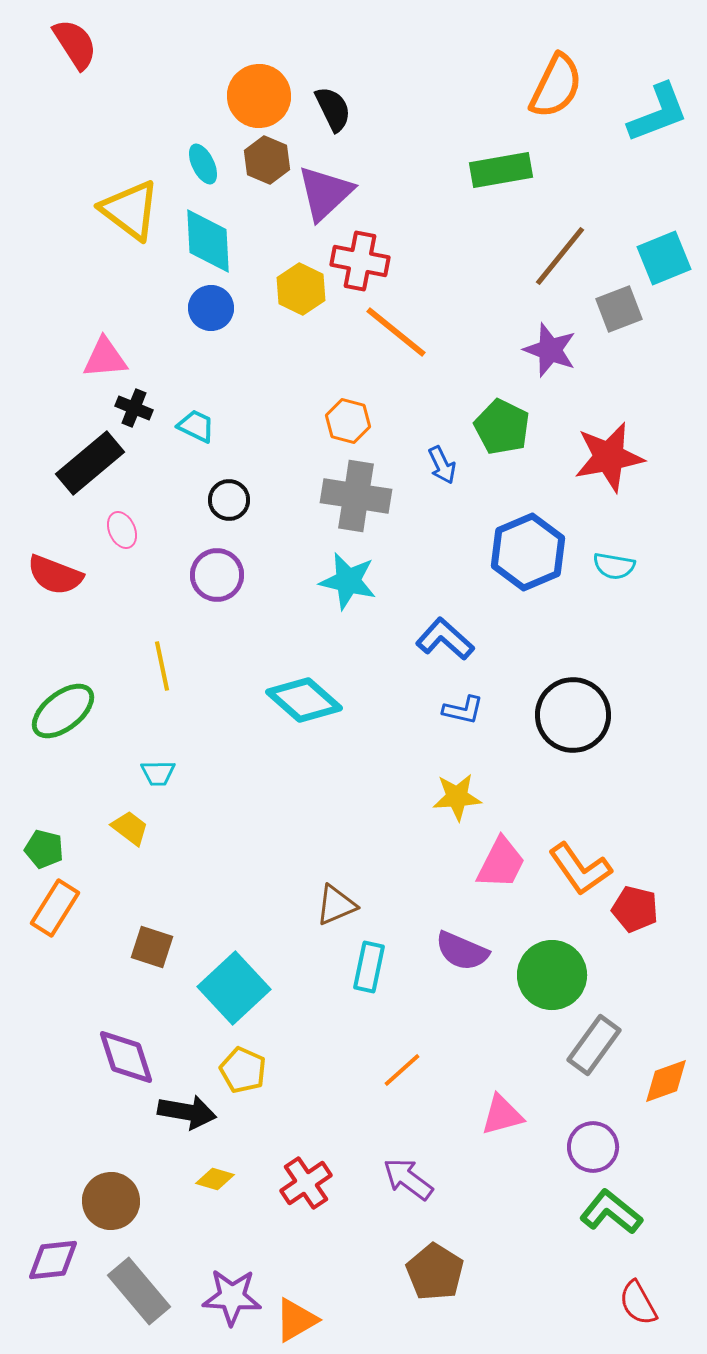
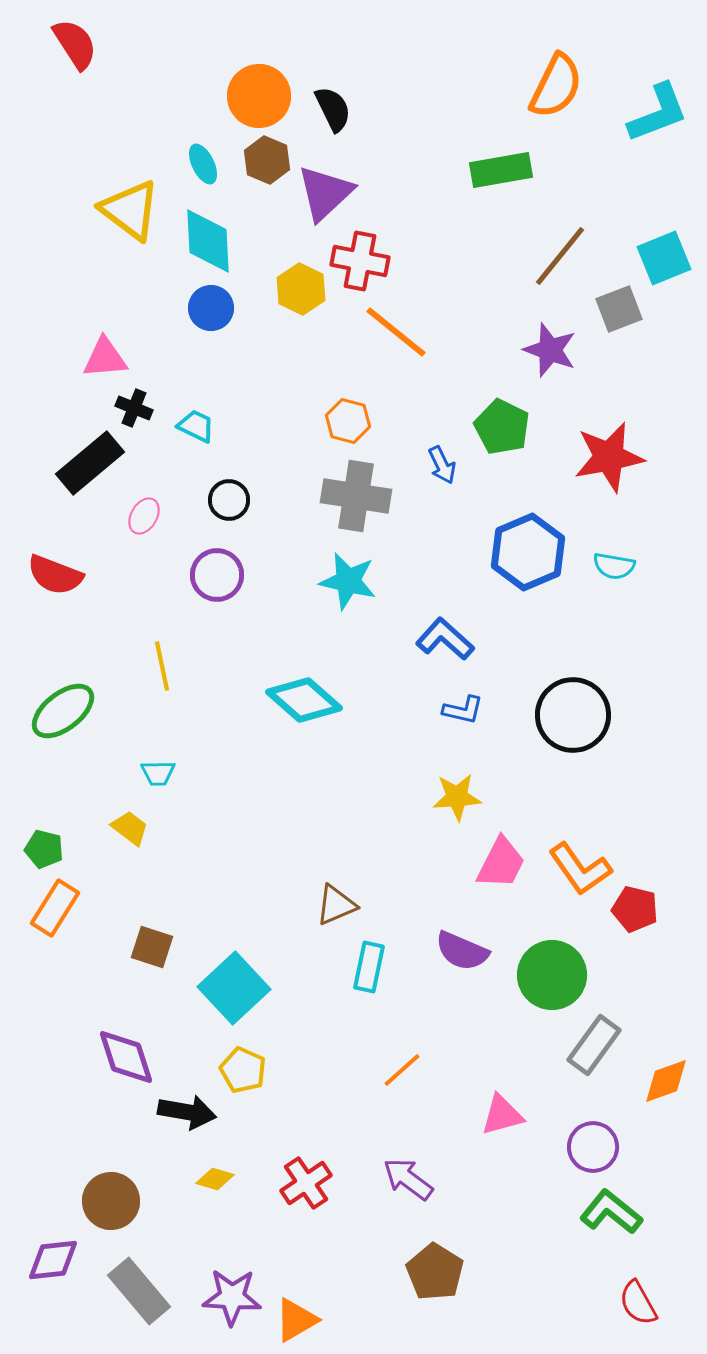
pink ellipse at (122, 530): moved 22 px right, 14 px up; rotated 54 degrees clockwise
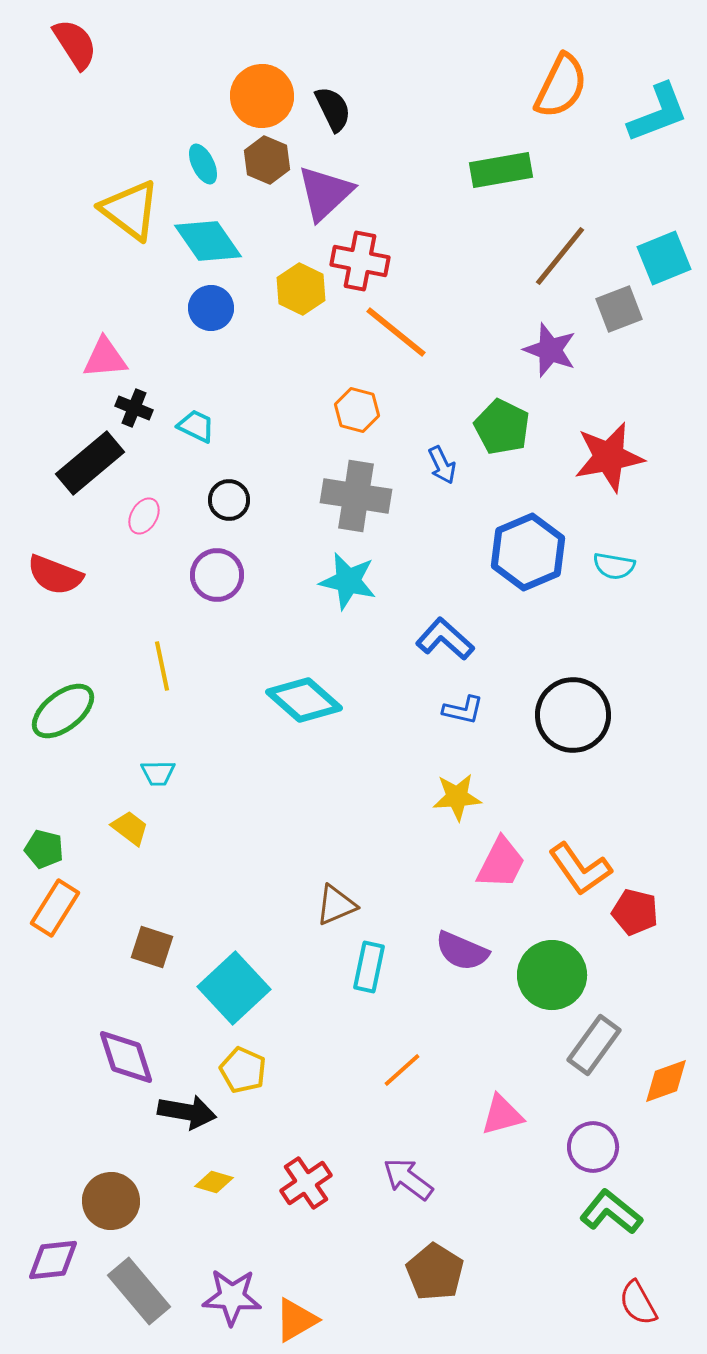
orange semicircle at (556, 86): moved 5 px right
orange circle at (259, 96): moved 3 px right
cyan diamond at (208, 241): rotated 32 degrees counterclockwise
orange hexagon at (348, 421): moved 9 px right, 11 px up
red pentagon at (635, 909): moved 3 px down
yellow diamond at (215, 1179): moved 1 px left, 3 px down
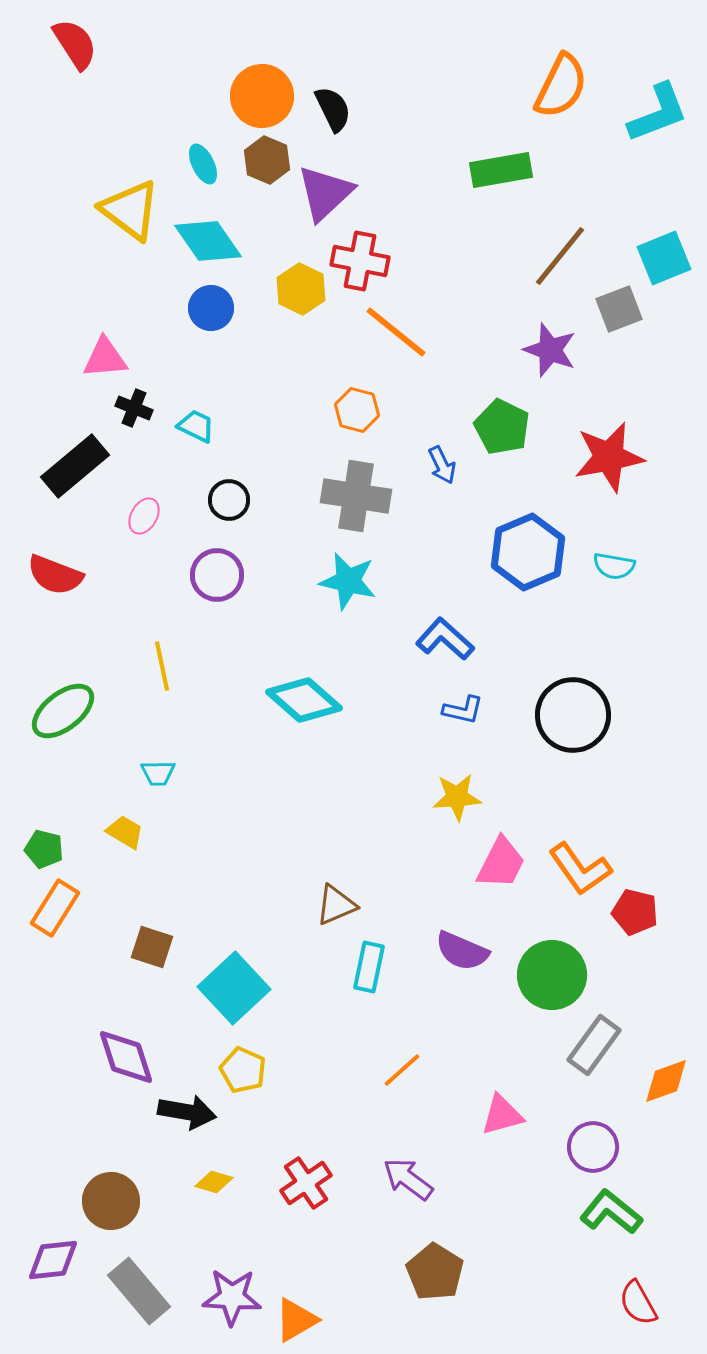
black rectangle at (90, 463): moved 15 px left, 3 px down
yellow trapezoid at (130, 828): moved 5 px left, 4 px down; rotated 6 degrees counterclockwise
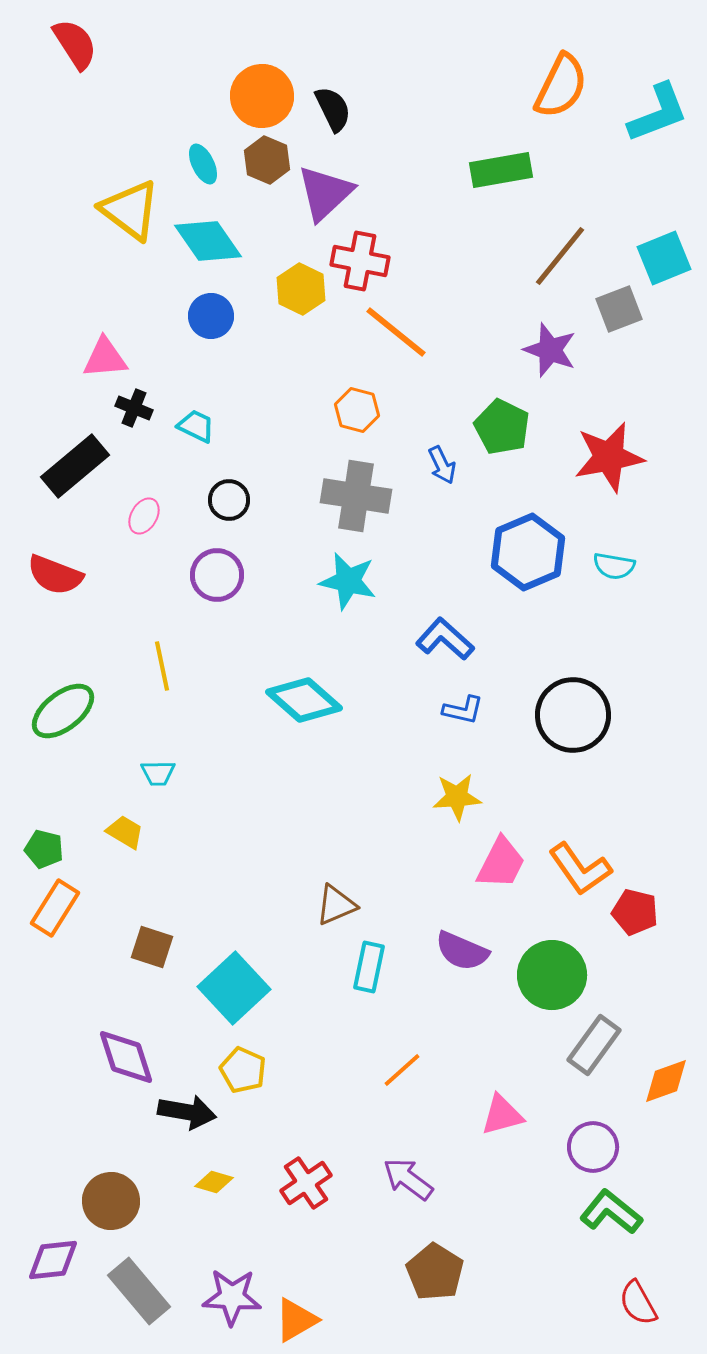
blue circle at (211, 308): moved 8 px down
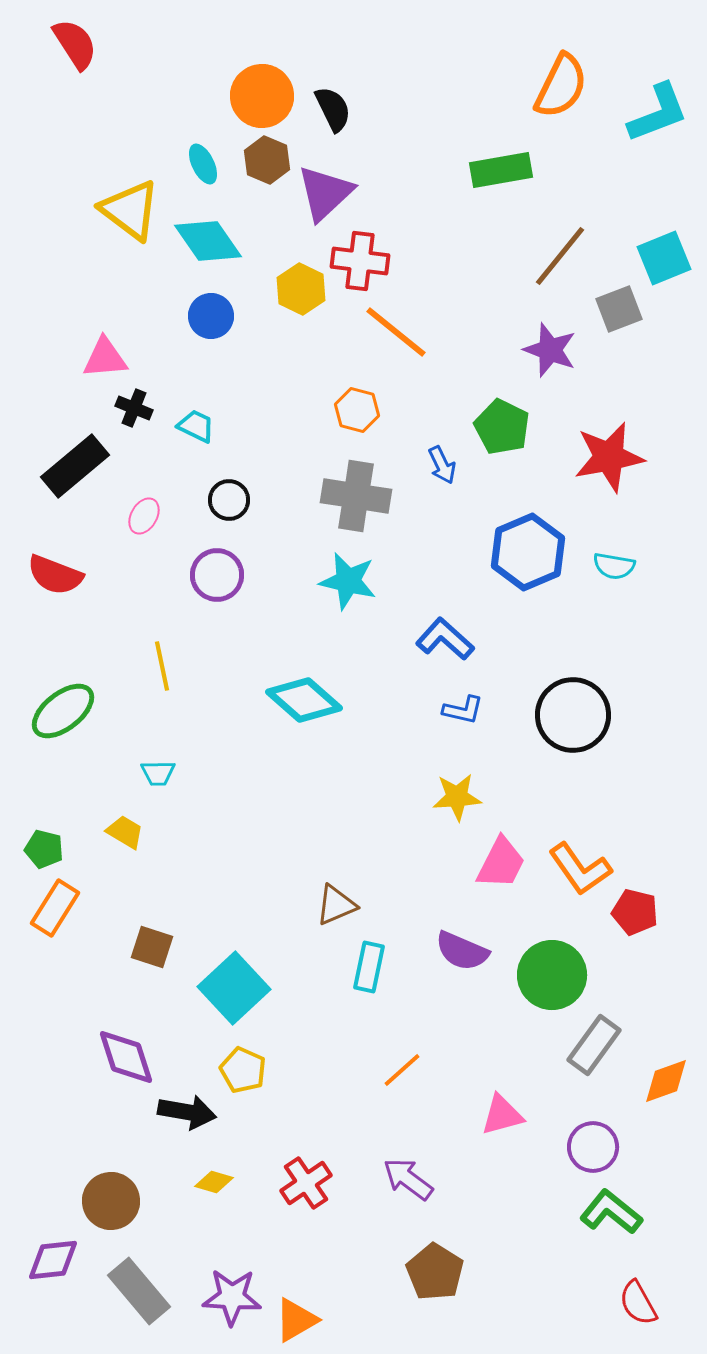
red cross at (360, 261): rotated 4 degrees counterclockwise
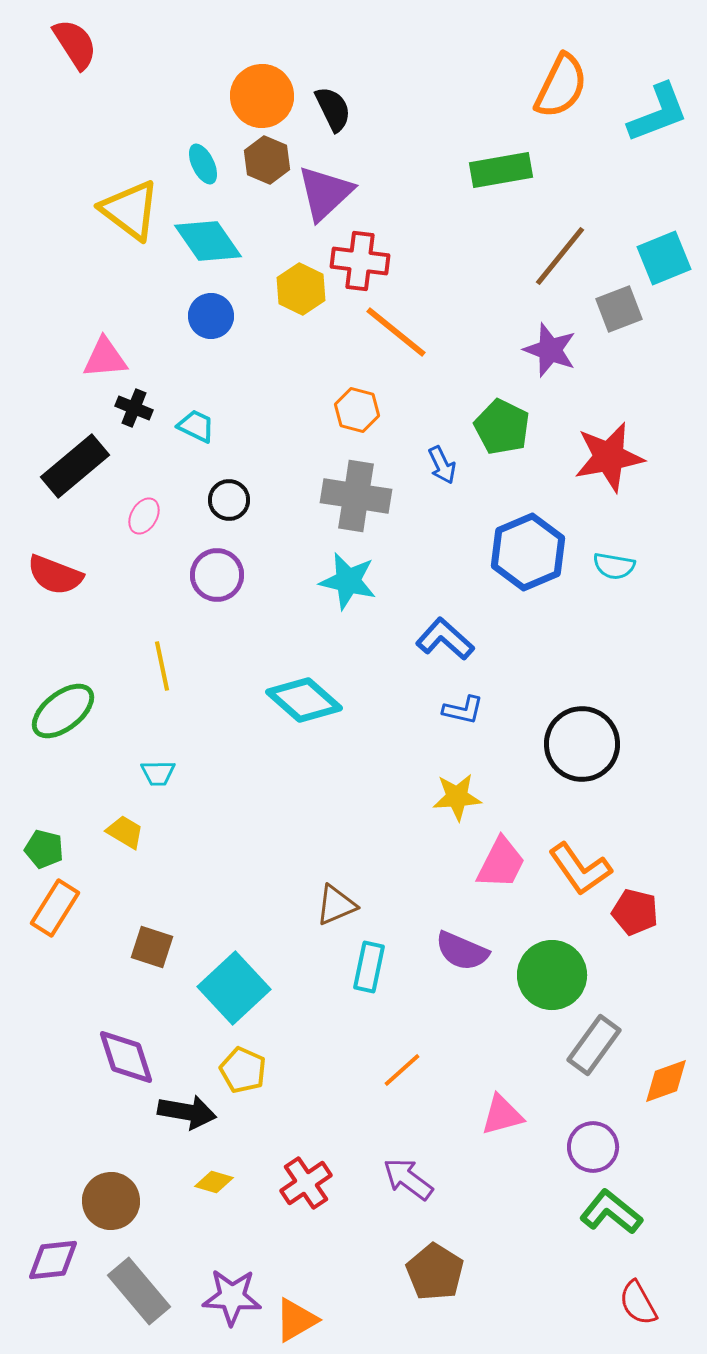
black circle at (573, 715): moved 9 px right, 29 px down
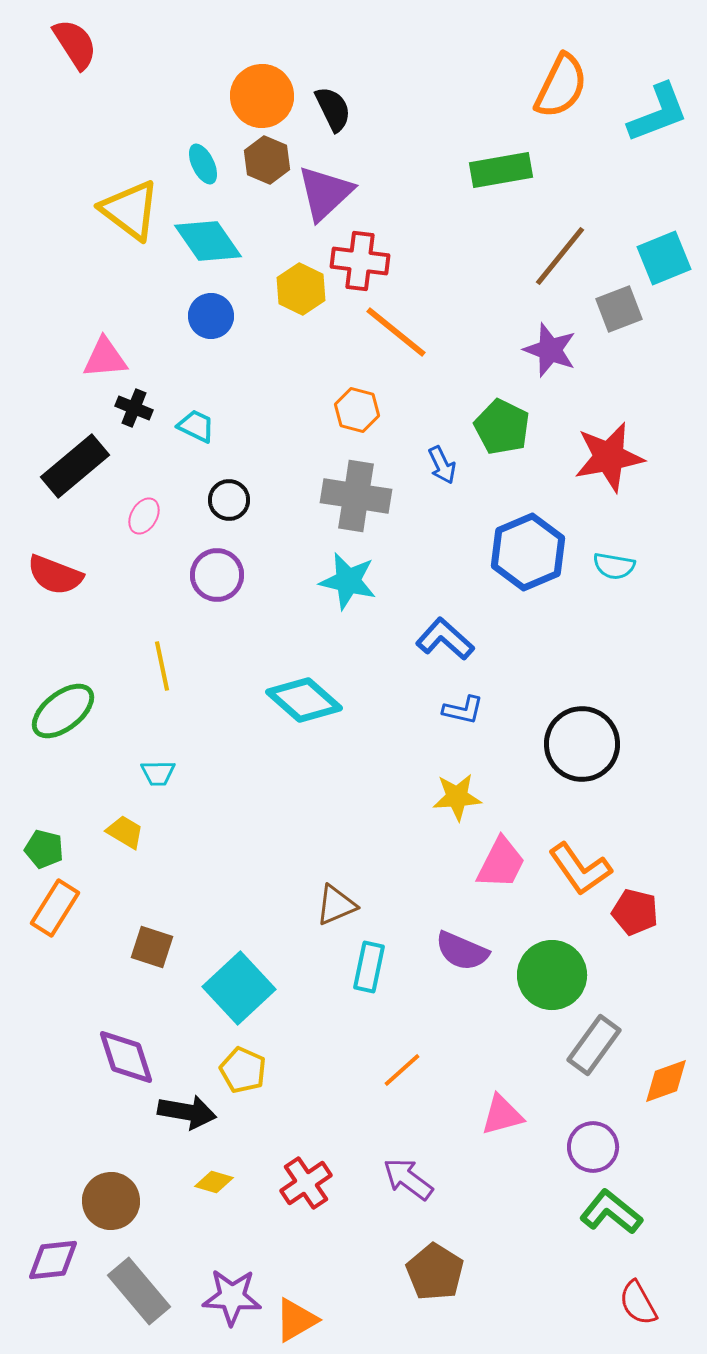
cyan square at (234, 988): moved 5 px right
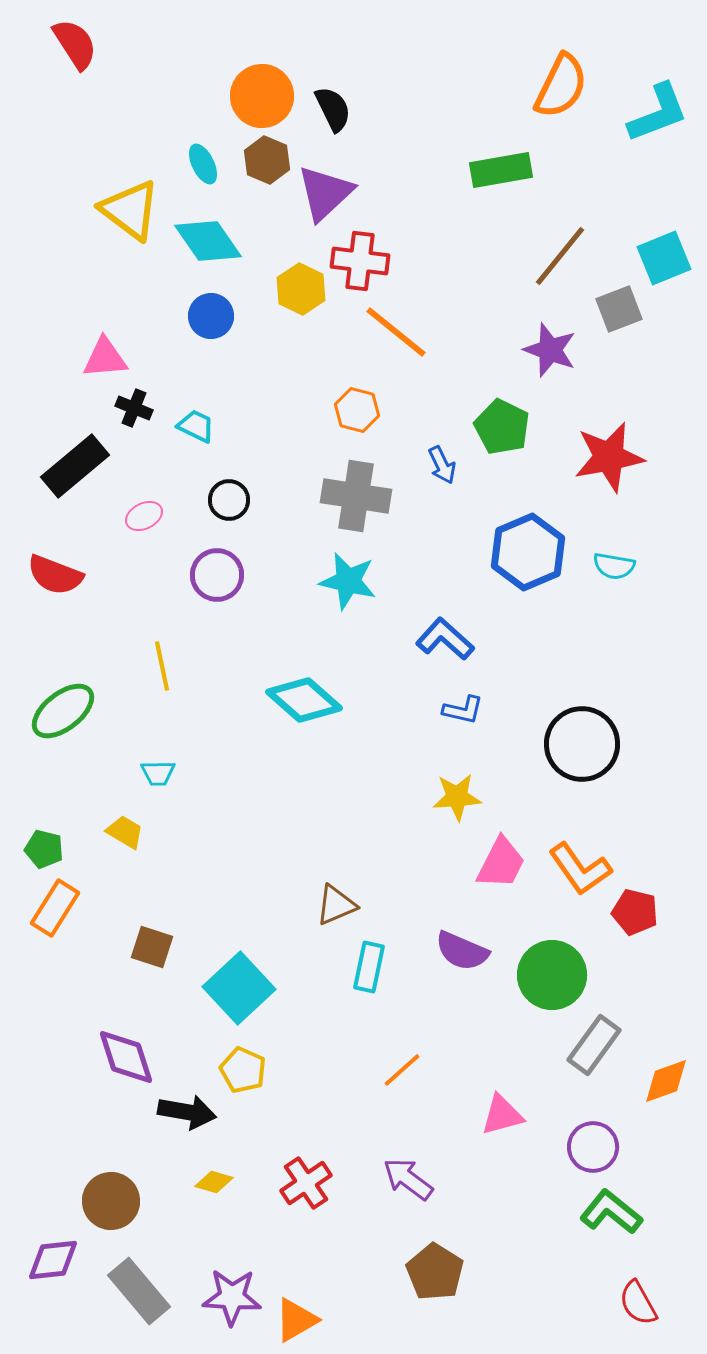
pink ellipse at (144, 516): rotated 33 degrees clockwise
